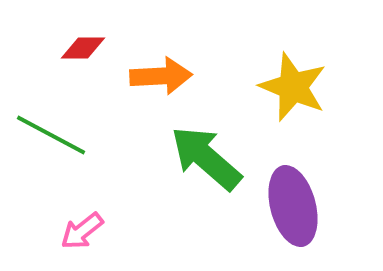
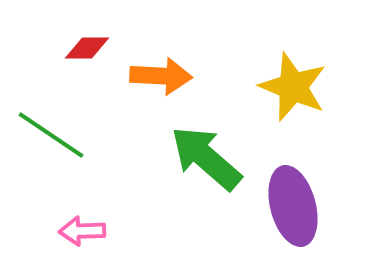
red diamond: moved 4 px right
orange arrow: rotated 6 degrees clockwise
green line: rotated 6 degrees clockwise
pink arrow: rotated 36 degrees clockwise
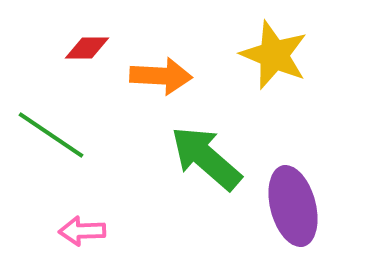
yellow star: moved 19 px left, 32 px up
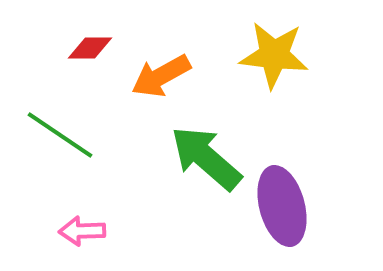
red diamond: moved 3 px right
yellow star: rotated 16 degrees counterclockwise
orange arrow: rotated 148 degrees clockwise
green line: moved 9 px right
purple ellipse: moved 11 px left
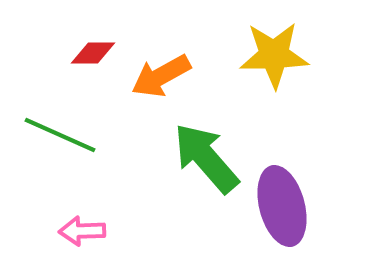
red diamond: moved 3 px right, 5 px down
yellow star: rotated 8 degrees counterclockwise
green line: rotated 10 degrees counterclockwise
green arrow: rotated 8 degrees clockwise
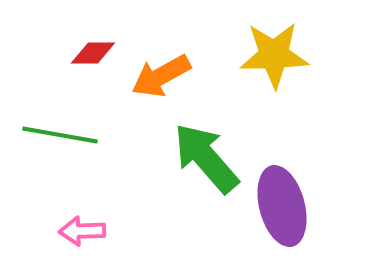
green line: rotated 14 degrees counterclockwise
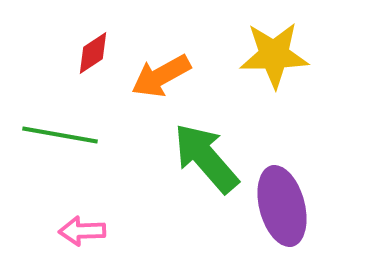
red diamond: rotated 33 degrees counterclockwise
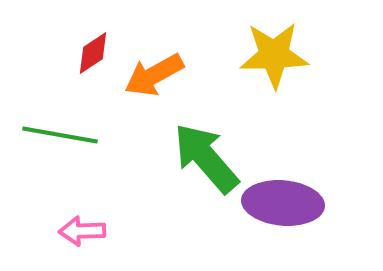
orange arrow: moved 7 px left, 1 px up
purple ellipse: moved 1 px right, 3 px up; rotated 70 degrees counterclockwise
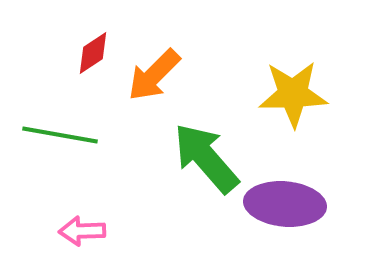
yellow star: moved 19 px right, 39 px down
orange arrow: rotated 16 degrees counterclockwise
purple ellipse: moved 2 px right, 1 px down
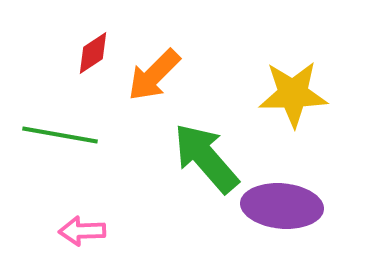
purple ellipse: moved 3 px left, 2 px down
